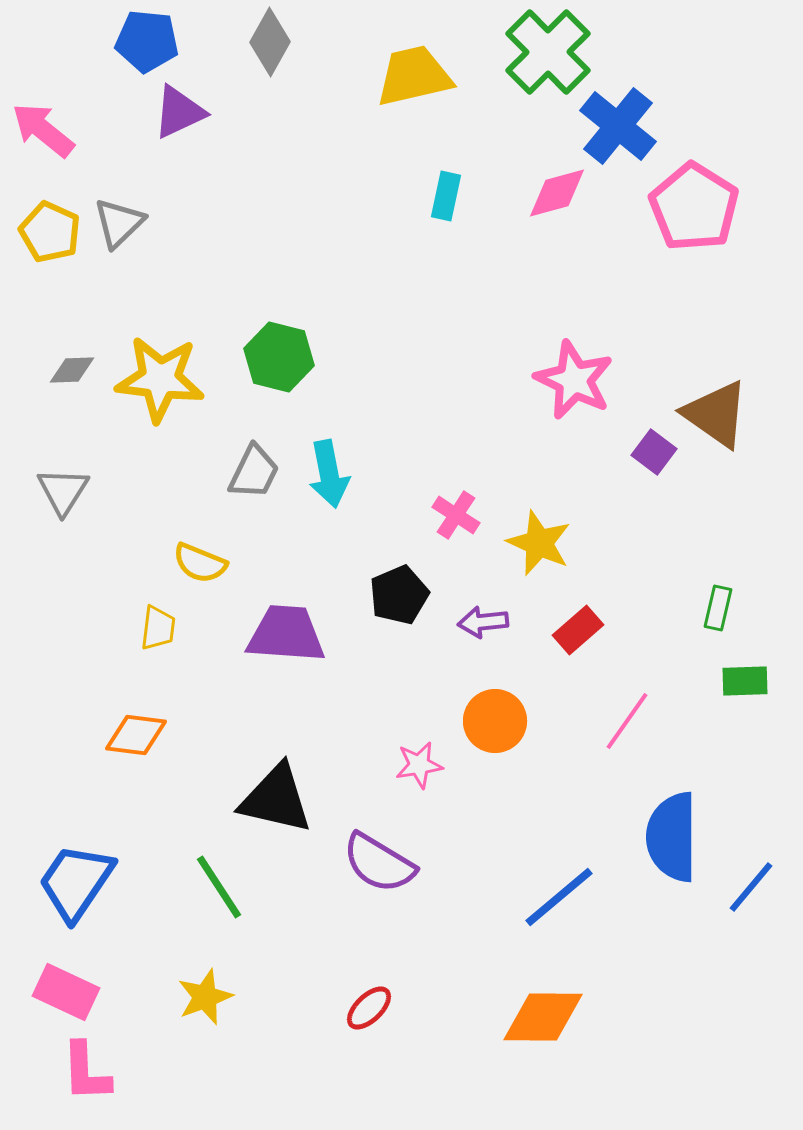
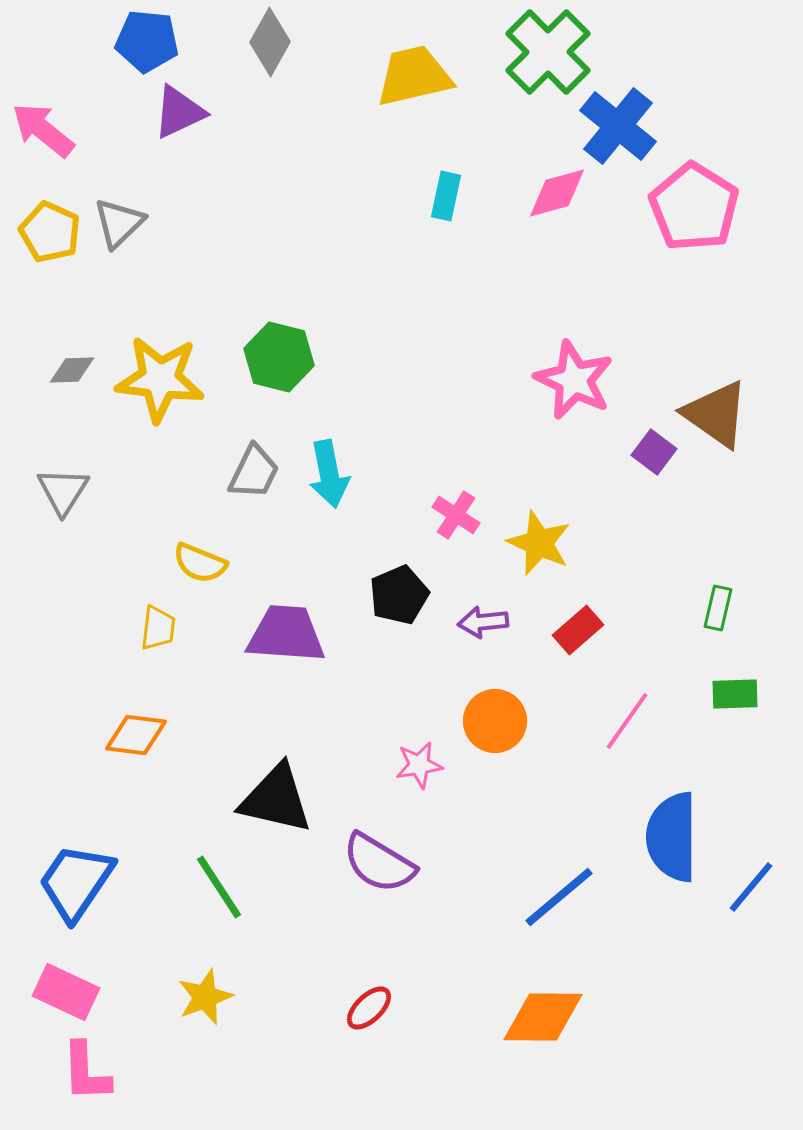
green rectangle at (745, 681): moved 10 px left, 13 px down
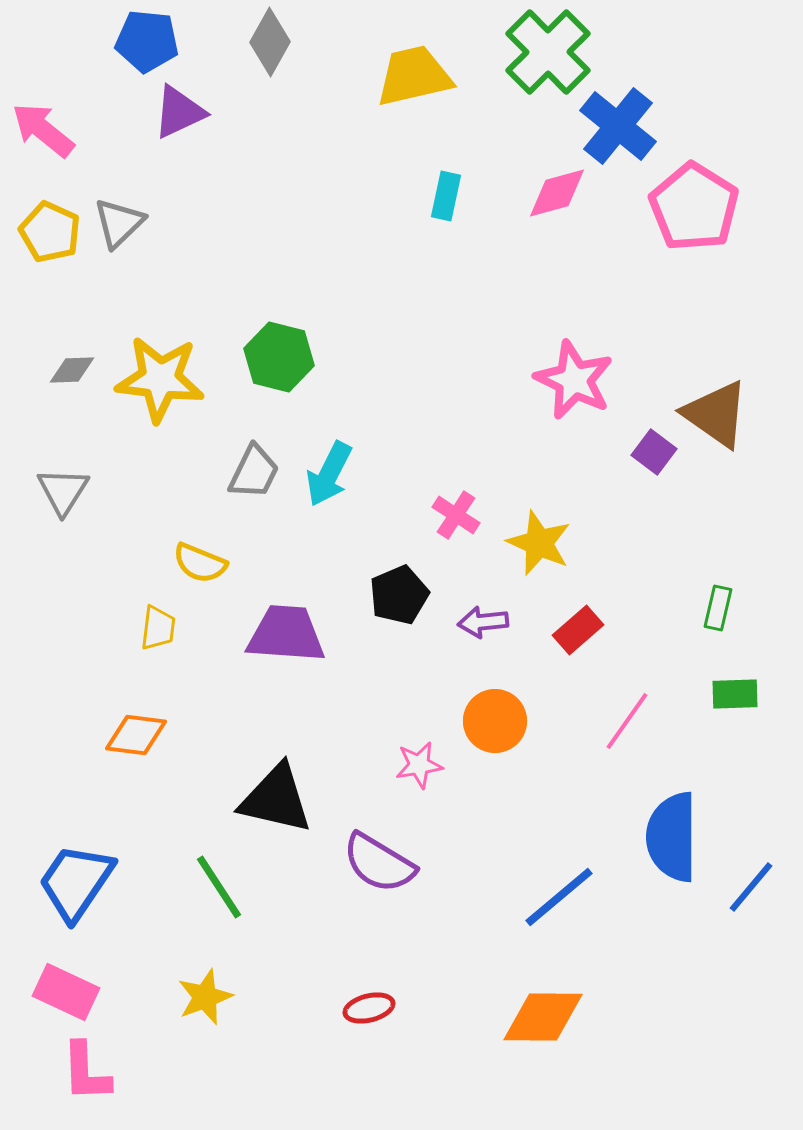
cyan arrow at (329, 474): rotated 38 degrees clockwise
red ellipse at (369, 1008): rotated 30 degrees clockwise
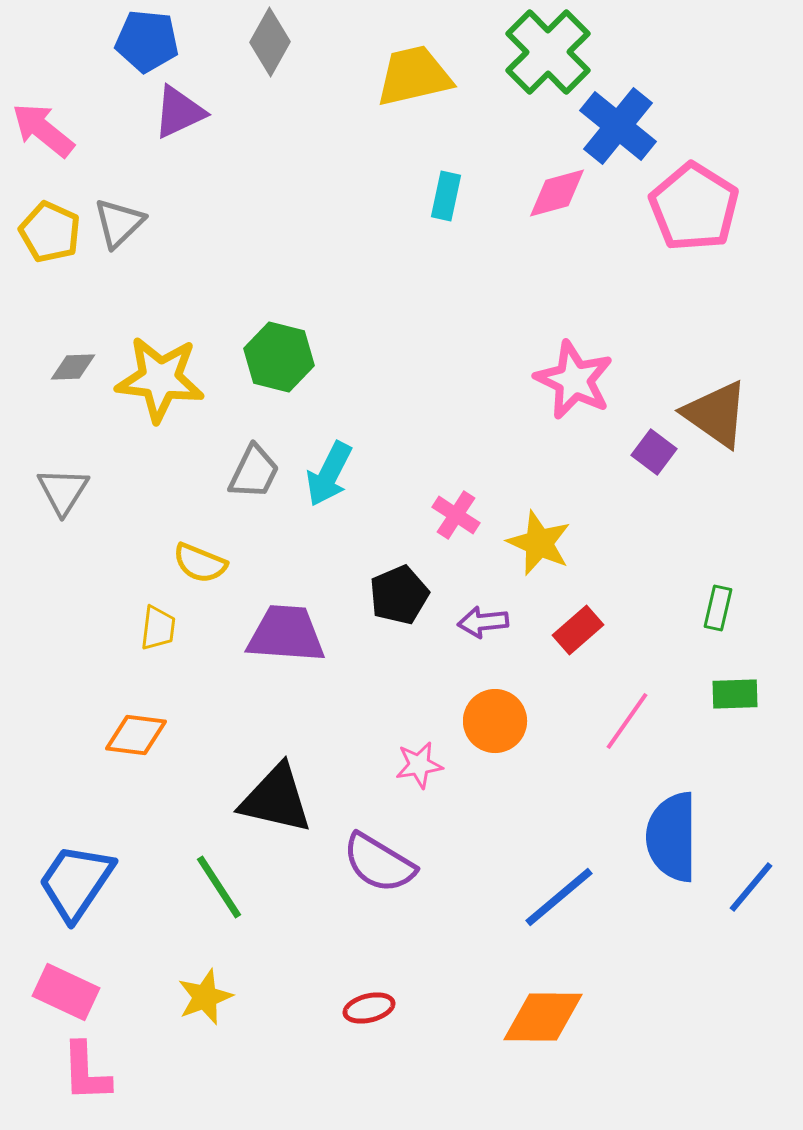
gray diamond at (72, 370): moved 1 px right, 3 px up
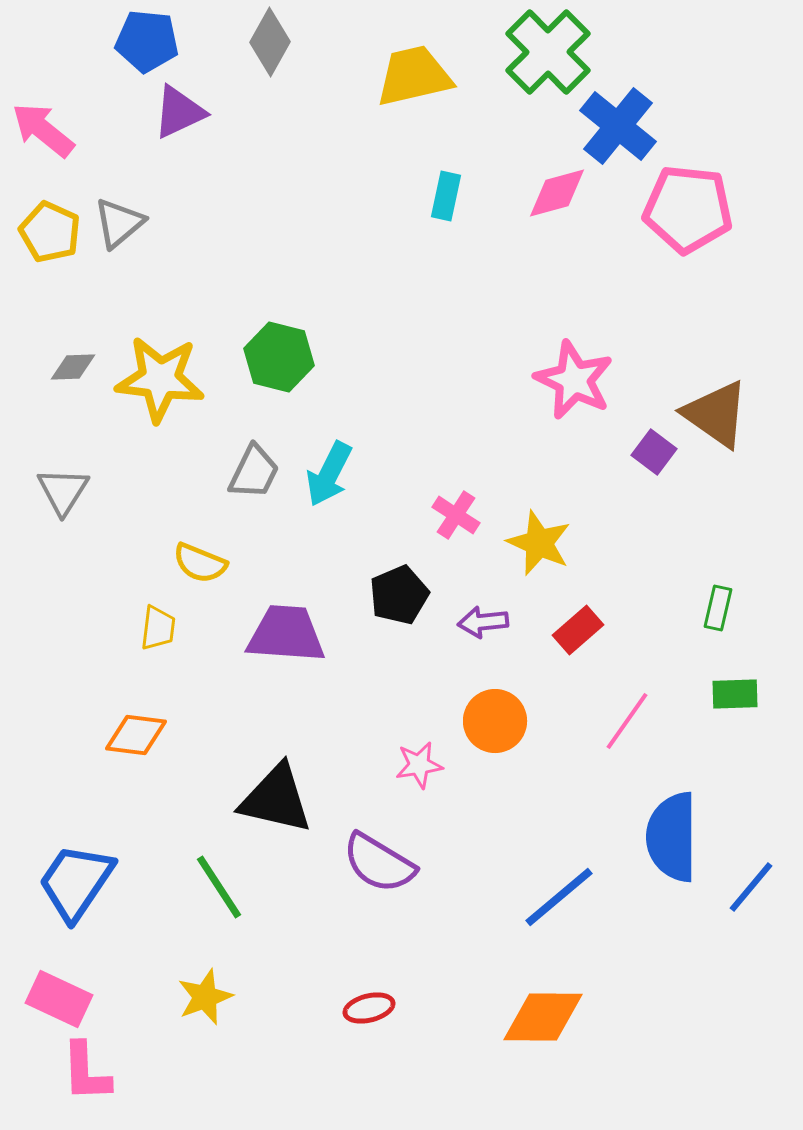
pink pentagon at (694, 207): moved 6 px left, 2 px down; rotated 26 degrees counterclockwise
gray triangle at (119, 223): rotated 4 degrees clockwise
pink rectangle at (66, 992): moved 7 px left, 7 px down
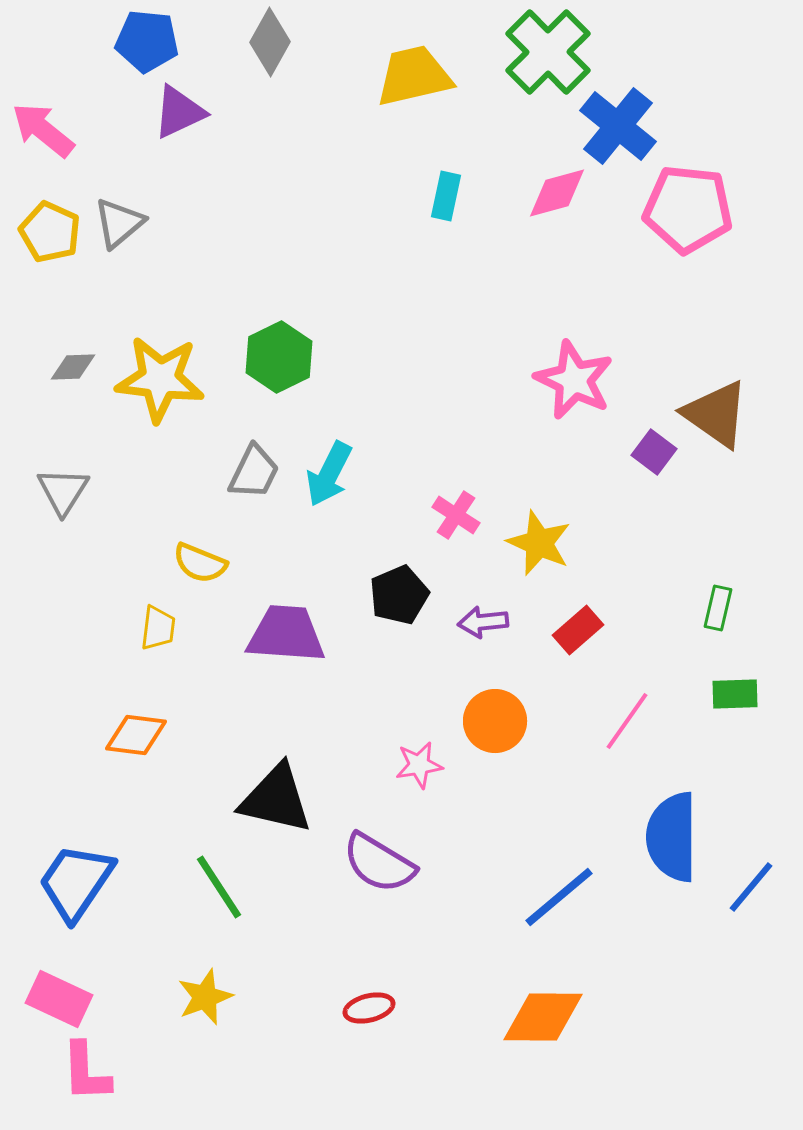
green hexagon at (279, 357): rotated 20 degrees clockwise
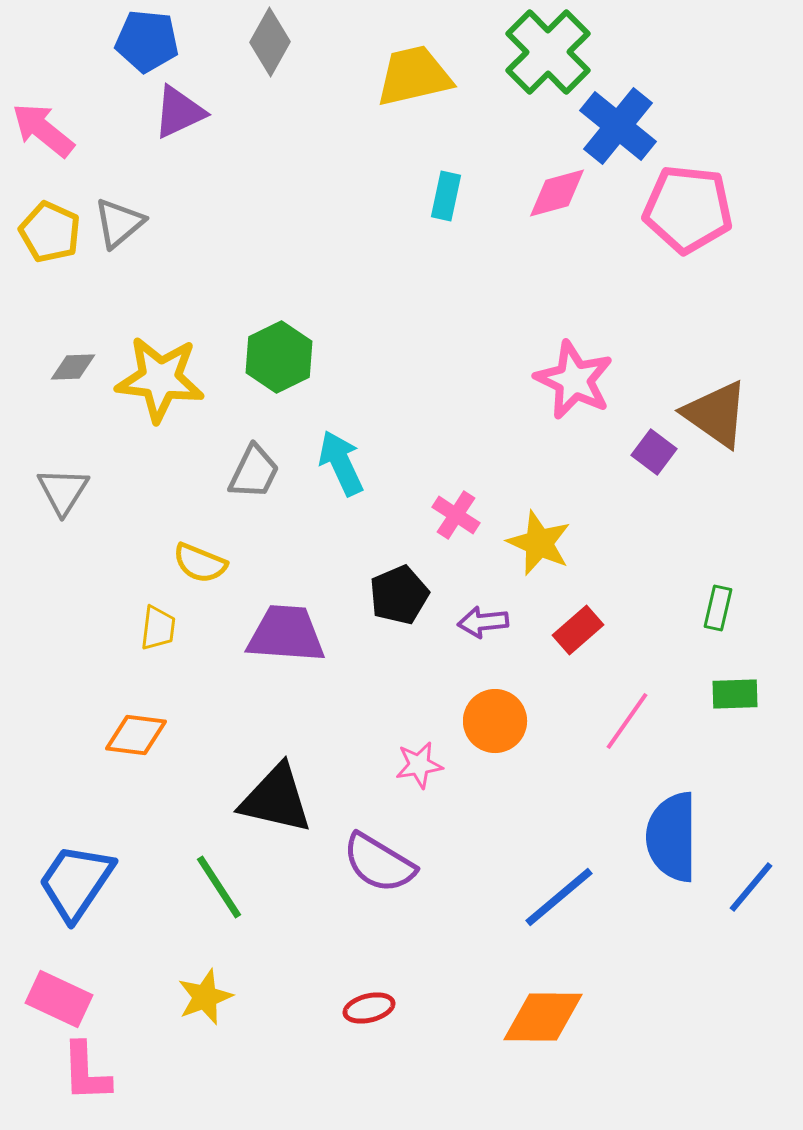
cyan arrow at (329, 474): moved 12 px right, 11 px up; rotated 128 degrees clockwise
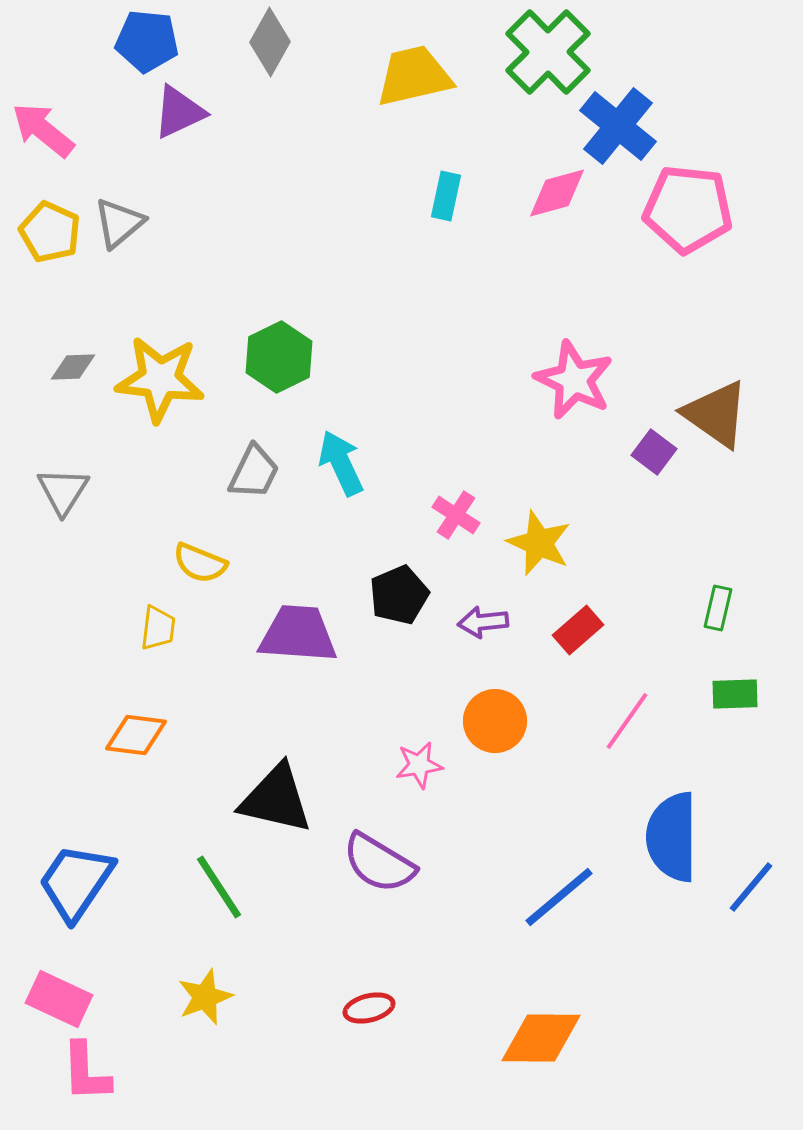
purple trapezoid at (286, 634): moved 12 px right
orange diamond at (543, 1017): moved 2 px left, 21 px down
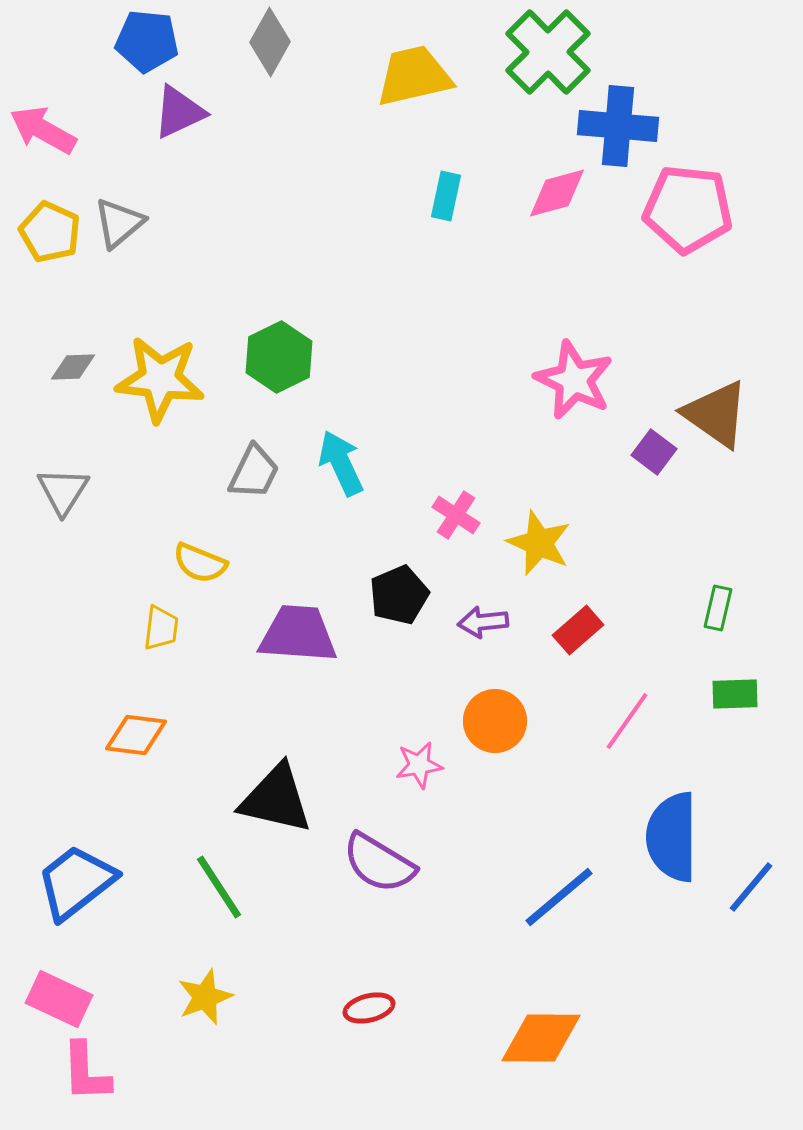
blue cross at (618, 126): rotated 34 degrees counterclockwise
pink arrow at (43, 130): rotated 10 degrees counterclockwise
yellow trapezoid at (158, 628): moved 3 px right
blue trapezoid at (76, 882): rotated 18 degrees clockwise
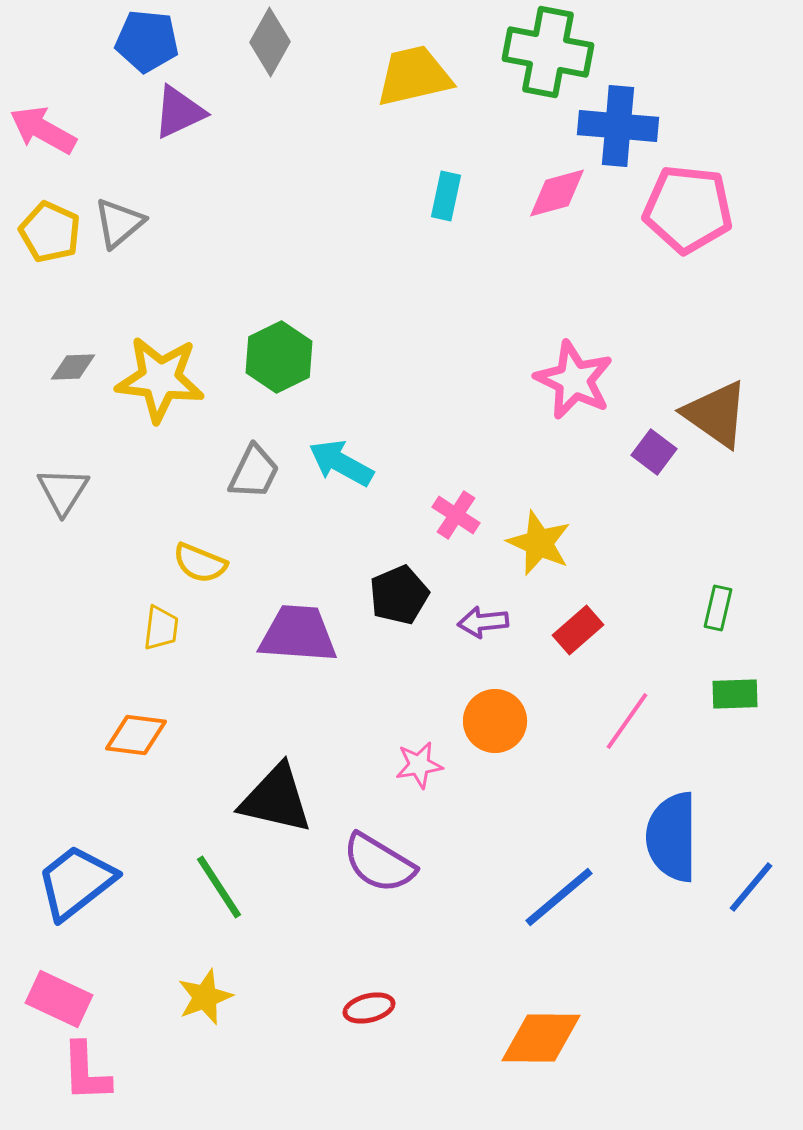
green cross at (548, 52): rotated 34 degrees counterclockwise
cyan arrow at (341, 463): rotated 36 degrees counterclockwise
